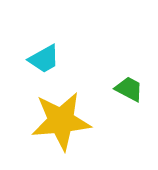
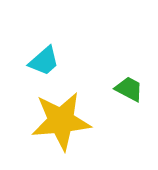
cyan trapezoid: moved 2 px down; rotated 12 degrees counterclockwise
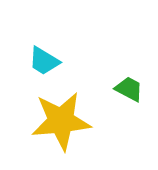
cyan trapezoid: rotated 72 degrees clockwise
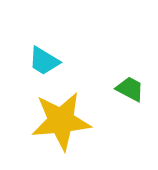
green trapezoid: moved 1 px right
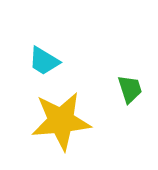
green trapezoid: rotated 44 degrees clockwise
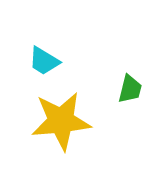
green trapezoid: rotated 32 degrees clockwise
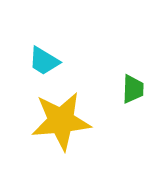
green trapezoid: moved 3 px right; rotated 12 degrees counterclockwise
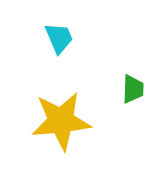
cyan trapezoid: moved 15 px right, 23 px up; rotated 144 degrees counterclockwise
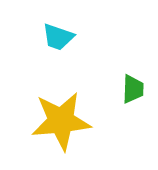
cyan trapezoid: moved 1 px left, 1 px up; rotated 132 degrees clockwise
